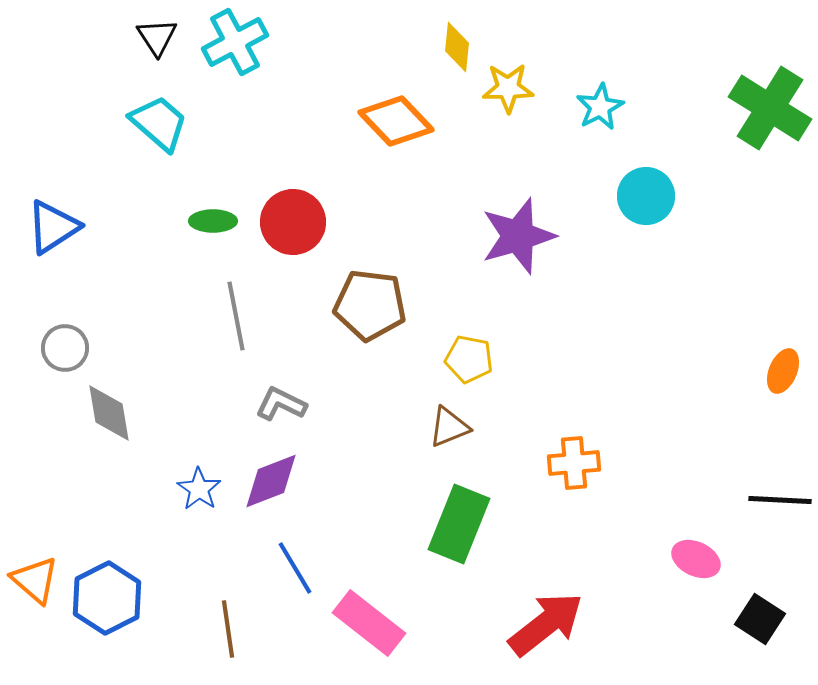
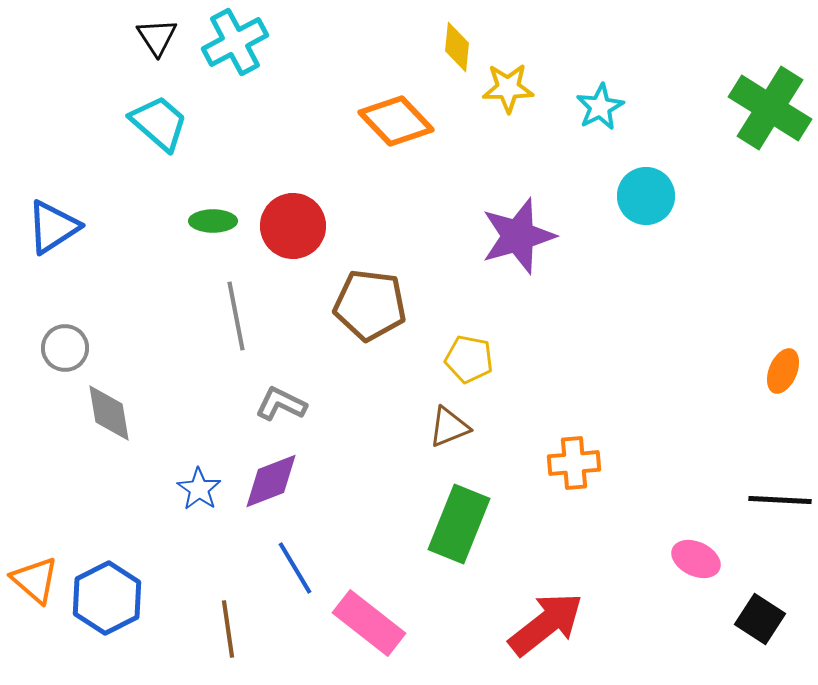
red circle: moved 4 px down
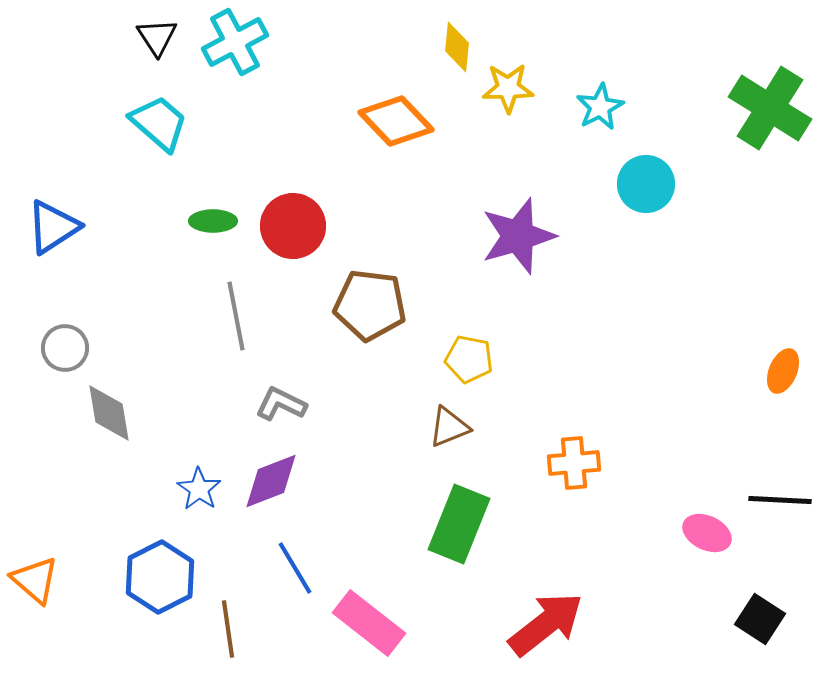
cyan circle: moved 12 px up
pink ellipse: moved 11 px right, 26 px up
blue hexagon: moved 53 px right, 21 px up
